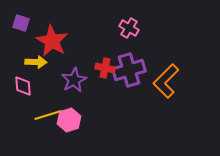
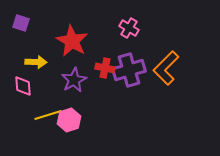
red star: moved 20 px right
orange L-shape: moved 13 px up
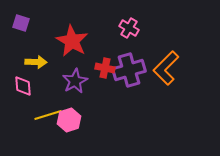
purple star: moved 1 px right, 1 px down
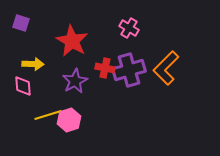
yellow arrow: moved 3 px left, 2 px down
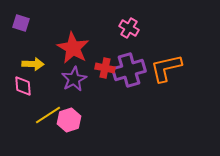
red star: moved 1 px right, 7 px down
orange L-shape: rotated 32 degrees clockwise
purple star: moved 1 px left, 2 px up
yellow line: rotated 16 degrees counterclockwise
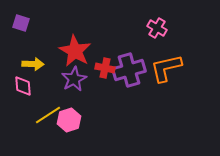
pink cross: moved 28 px right
red star: moved 2 px right, 3 px down
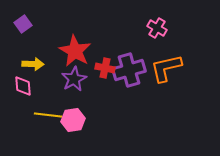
purple square: moved 2 px right, 1 px down; rotated 36 degrees clockwise
yellow line: rotated 40 degrees clockwise
pink hexagon: moved 4 px right; rotated 10 degrees clockwise
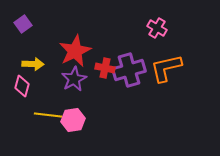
red star: rotated 16 degrees clockwise
pink diamond: moved 1 px left; rotated 20 degrees clockwise
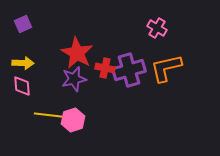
purple square: rotated 12 degrees clockwise
red star: moved 2 px right, 2 px down; rotated 16 degrees counterclockwise
yellow arrow: moved 10 px left, 1 px up
purple star: rotated 15 degrees clockwise
pink diamond: rotated 20 degrees counterclockwise
pink hexagon: rotated 10 degrees counterclockwise
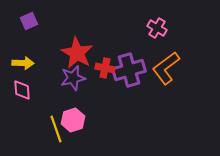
purple square: moved 6 px right, 3 px up
orange L-shape: rotated 24 degrees counterclockwise
purple star: moved 1 px left, 1 px up
pink diamond: moved 4 px down
yellow line: moved 8 px right, 14 px down; rotated 64 degrees clockwise
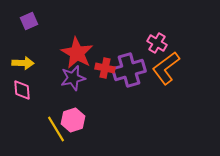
pink cross: moved 15 px down
yellow line: rotated 12 degrees counterclockwise
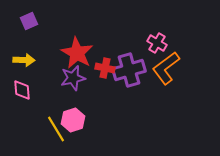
yellow arrow: moved 1 px right, 3 px up
